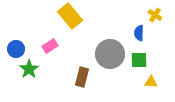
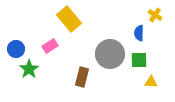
yellow rectangle: moved 1 px left, 3 px down
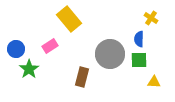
yellow cross: moved 4 px left, 3 px down
blue semicircle: moved 6 px down
yellow triangle: moved 3 px right
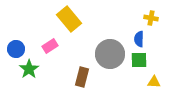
yellow cross: rotated 24 degrees counterclockwise
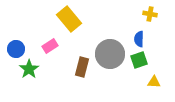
yellow cross: moved 1 px left, 4 px up
green square: rotated 18 degrees counterclockwise
brown rectangle: moved 10 px up
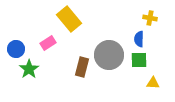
yellow cross: moved 4 px down
pink rectangle: moved 2 px left, 3 px up
gray circle: moved 1 px left, 1 px down
green square: rotated 18 degrees clockwise
yellow triangle: moved 1 px left, 1 px down
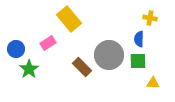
green square: moved 1 px left, 1 px down
brown rectangle: rotated 60 degrees counterclockwise
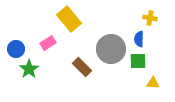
gray circle: moved 2 px right, 6 px up
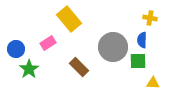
blue semicircle: moved 3 px right, 1 px down
gray circle: moved 2 px right, 2 px up
brown rectangle: moved 3 px left
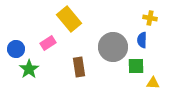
green square: moved 2 px left, 5 px down
brown rectangle: rotated 36 degrees clockwise
